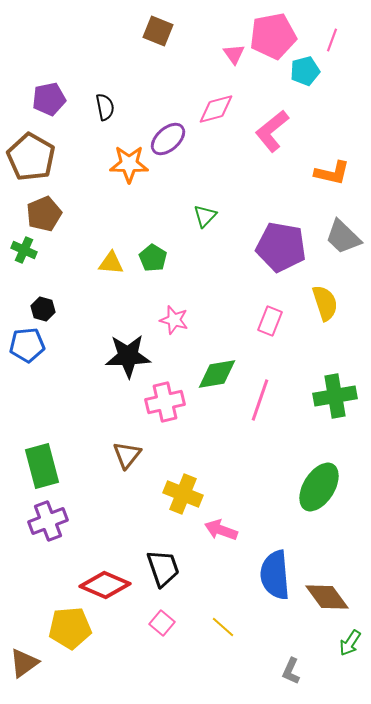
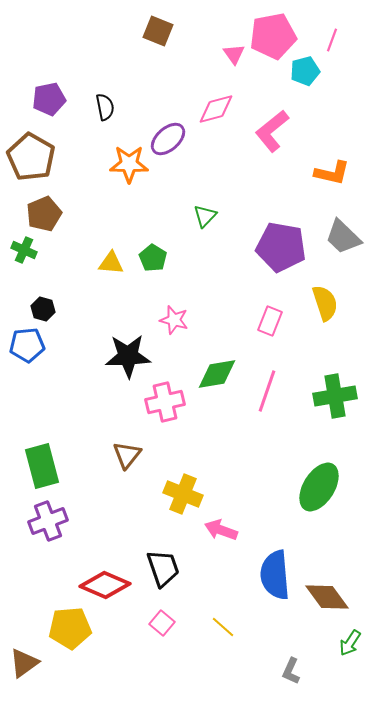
pink line at (260, 400): moved 7 px right, 9 px up
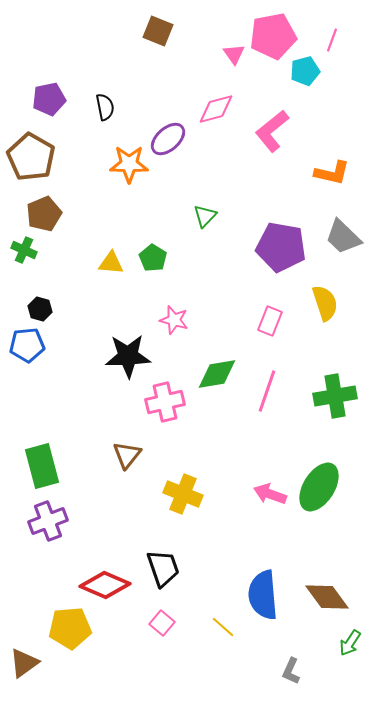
black hexagon at (43, 309): moved 3 px left
pink arrow at (221, 530): moved 49 px right, 36 px up
blue semicircle at (275, 575): moved 12 px left, 20 px down
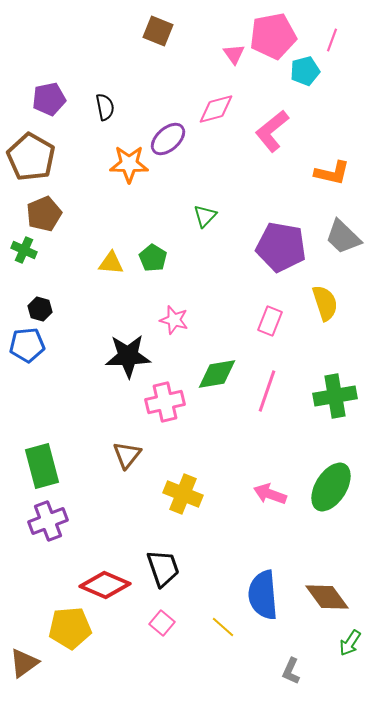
green ellipse at (319, 487): moved 12 px right
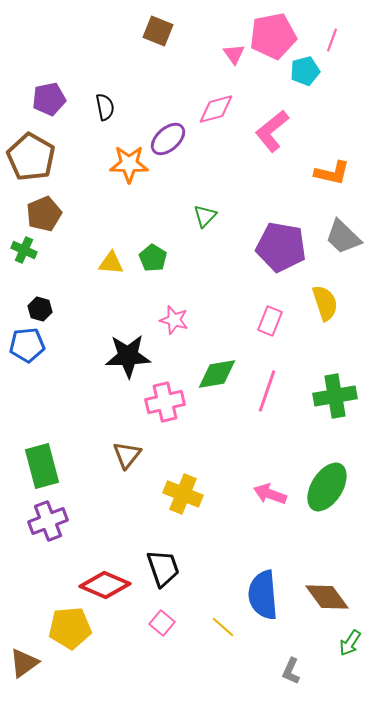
green ellipse at (331, 487): moved 4 px left
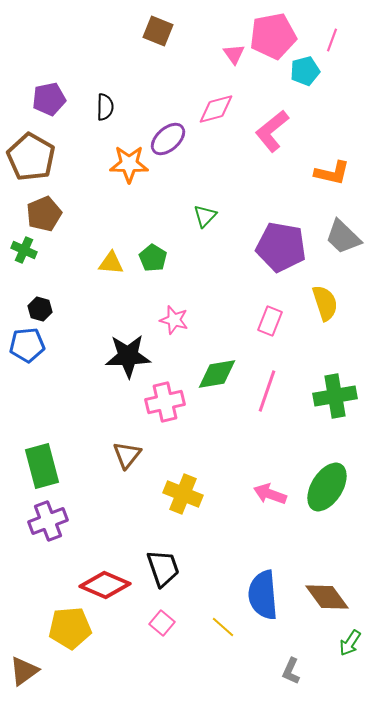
black semicircle at (105, 107): rotated 12 degrees clockwise
brown triangle at (24, 663): moved 8 px down
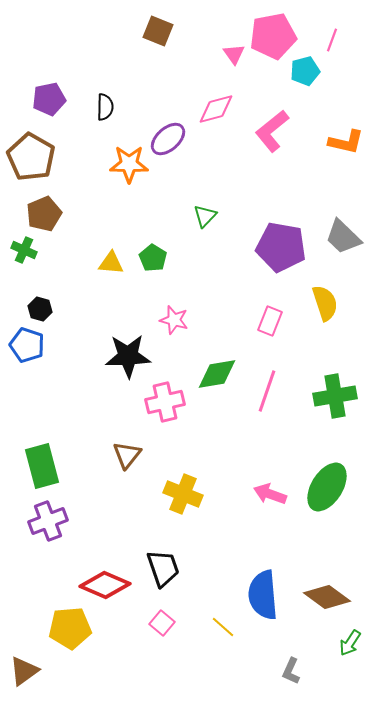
orange L-shape at (332, 173): moved 14 px right, 31 px up
blue pentagon at (27, 345): rotated 24 degrees clockwise
brown diamond at (327, 597): rotated 18 degrees counterclockwise
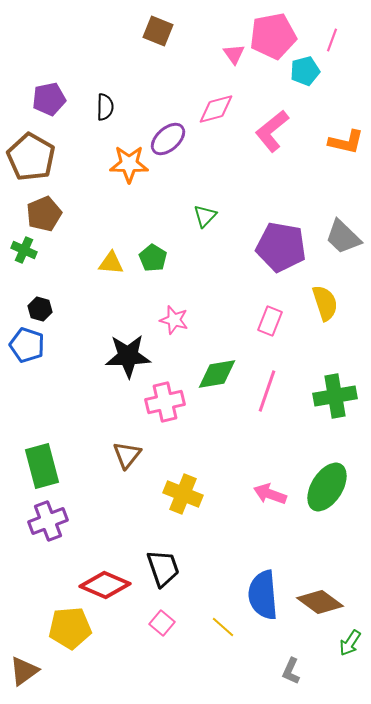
brown diamond at (327, 597): moved 7 px left, 5 px down
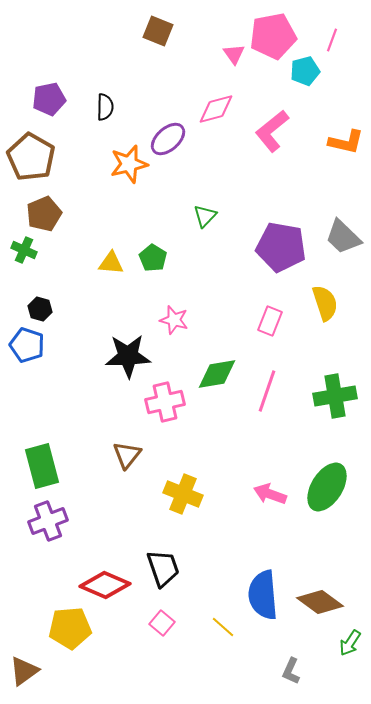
orange star at (129, 164): rotated 15 degrees counterclockwise
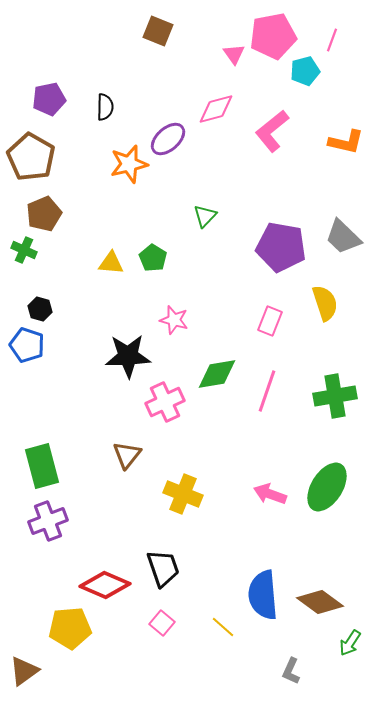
pink cross at (165, 402): rotated 12 degrees counterclockwise
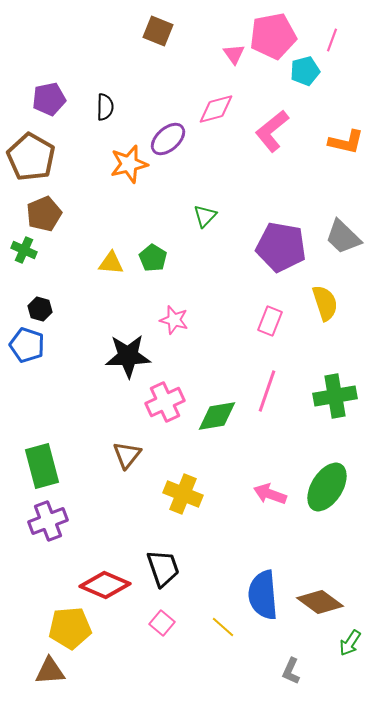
green diamond at (217, 374): moved 42 px down
brown triangle at (24, 671): moved 26 px right; rotated 32 degrees clockwise
